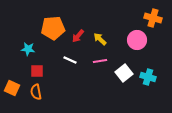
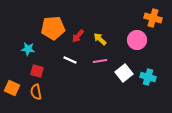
red square: rotated 16 degrees clockwise
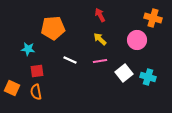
red arrow: moved 22 px right, 21 px up; rotated 112 degrees clockwise
red square: rotated 24 degrees counterclockwise
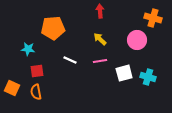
red arrow: moved 4 px up; rotated 24 degrees clockwise
white square: rotated 24 degrees clockwise
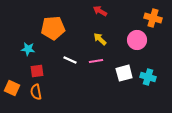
red arrow: rotated 56 degrees counterclockwise
pink line: moved 4 px left
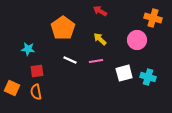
orange pentagon: moved 10 px right; rotated 30 degrees counterclockwise
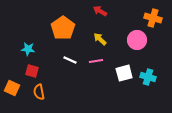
red square: moved 5 px left; rotated 24 degrees clockwise
orange semicircle: moved 3 px right
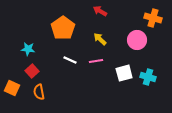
red square: rotated 32 degrees clockwise
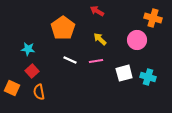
red arrow: moved 3 px left
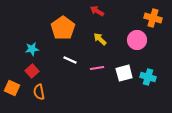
cyan star: moved 4 px right; rotated 16 degrees counterclockwise
pink line: moved 1 px right, 7 px down
